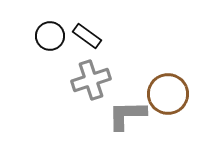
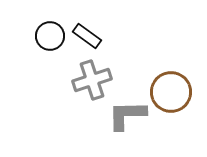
gray cross: moved 1 px right
brown circle: moved 3 px right, 2 px up
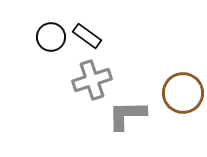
black circle: moved 1 px right, 1 px down
brown circle: moved 12 px right, 1 px down
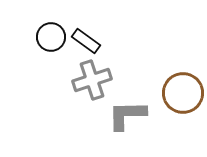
black rectangle: moved 1 px left, 5 px down
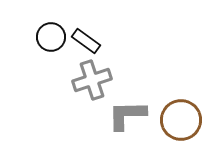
brown circle: moved 2 px left, 27 px down
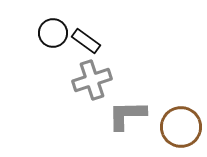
black circle: moved 2 px right, 4 px up
brown circle: moved 7 px down
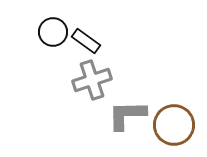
black circle: moved 1 px up
brown circle: moved 7 px left, 2 px up
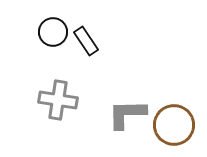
black rectangle: rotated 20 degrees clockwise
gray cross: moved 34 px left, 20 px down; rotated 27 degrees clockwise
gray L-shape: moved 1 px up
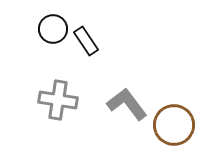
black circle: moved 3 px up
gray L-shape: moved 10 px up; rotated 54 degrees clockwise
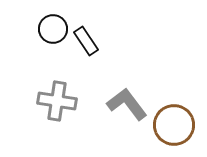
gray cross: moved 1 px left, 1 px down
